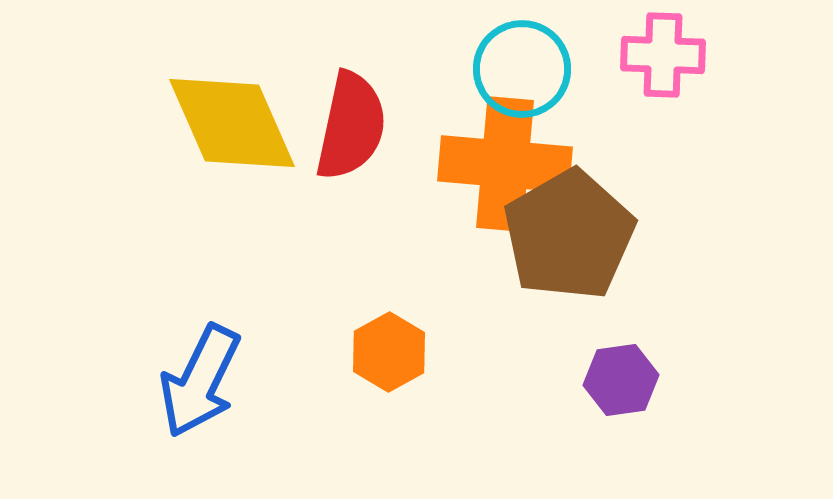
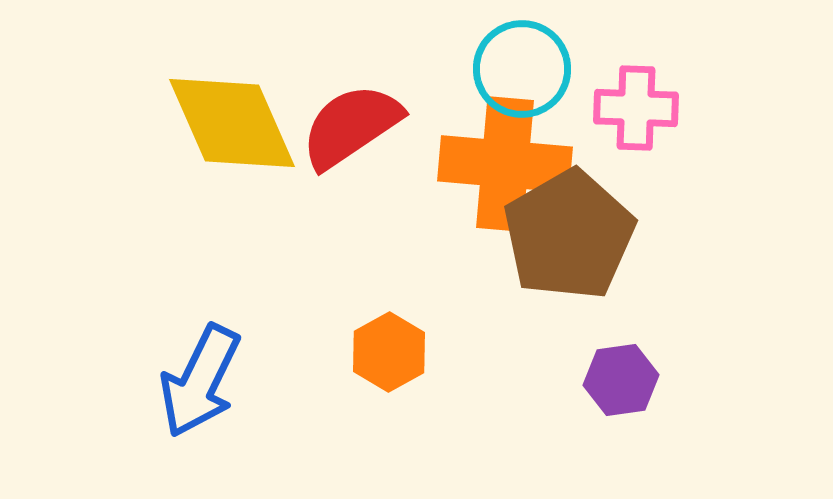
pink cross: moved 27 px left, 53 px down
red semicircle: rotated 136 degrees counterclockwise
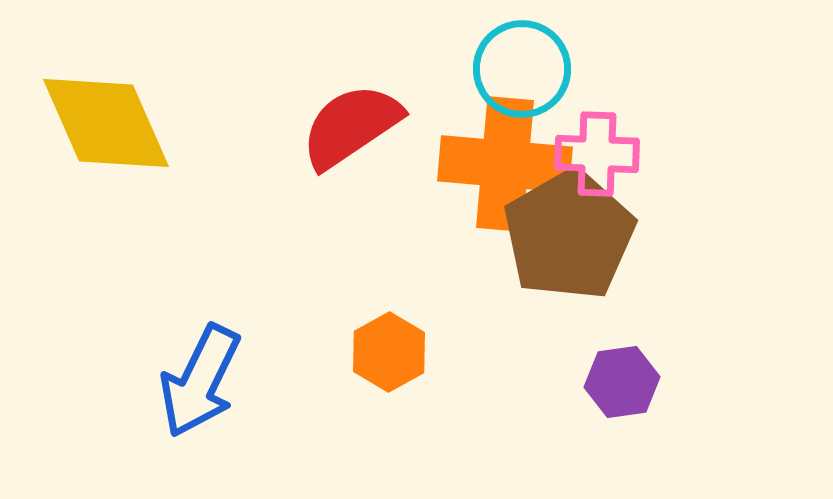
pink cross: moved 39 px left, 46 px down
yellow diamond: moved 126 px left
purple hexagon: moved 1 px right, 2 px down
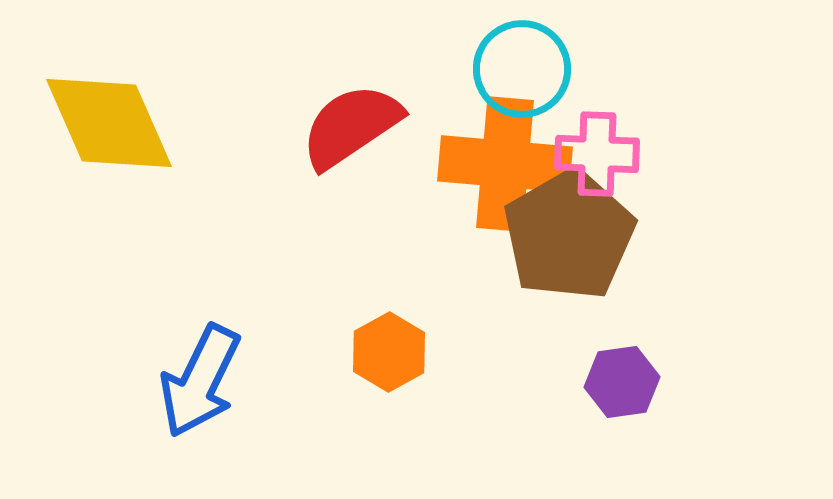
yellow diamond: moved 3 px right
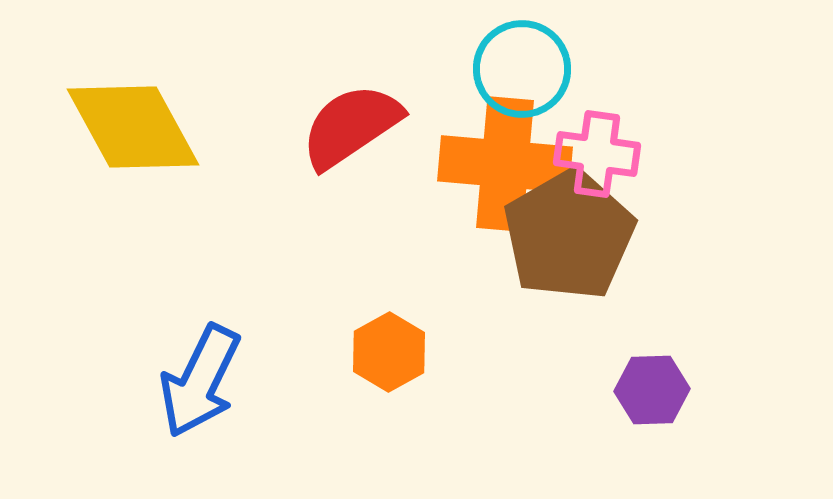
yellow diamond: moved 24 px right, 4 px down; rotated 5 degrees counterclockwise
pink cross: rotated 6 degrees clockwise
purple hexagon: moved 30 px right, 8 px down; rotated 6 degrees clockwise
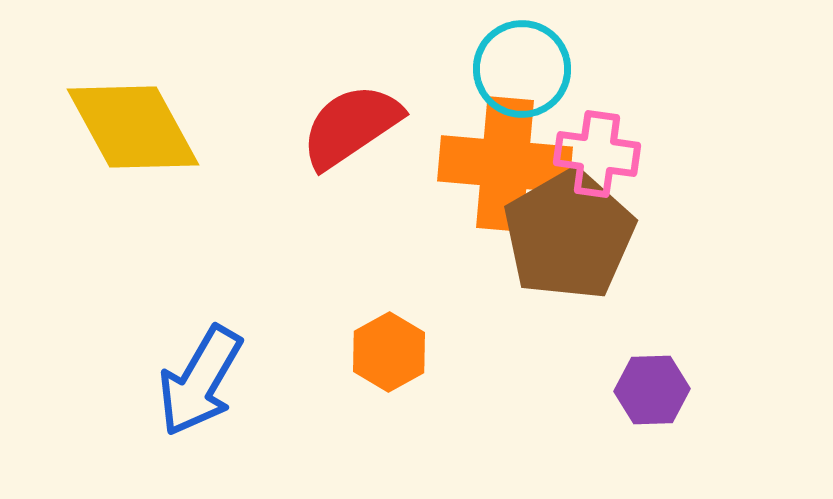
blue arrow: rotated 4 degrees clockwise
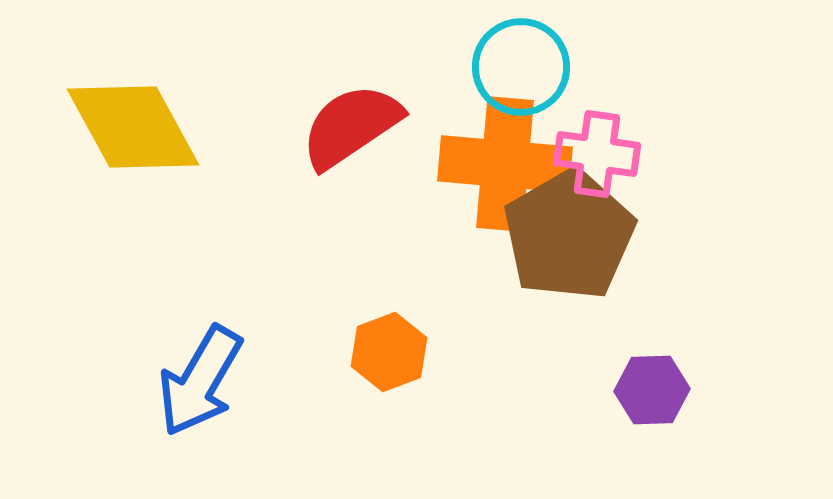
cyan circle: moved 1 px left, 2 px up
orange hexagon: rotated 8 degrees clockwise
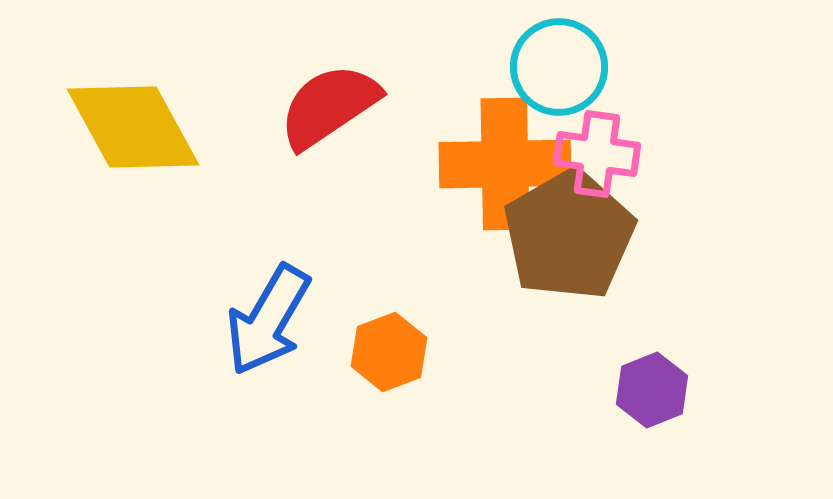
cyan circle: moved 38 px right
red semicircle: moved 22 px left, 20 px up
orange cross: rotated 6 degrees counterclockwise
blue arrow: moved 68 px right, 61 px up
purple hexagon: rotated 20 degrees counterclockwise
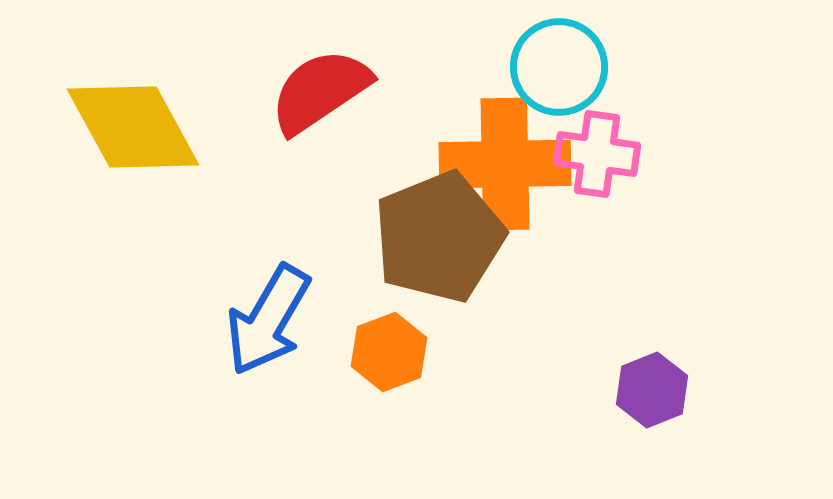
red semicircle: moved 9 px left, 15 px up
brown pentagon: moved 130 px left, 2 px down; rotated 8 degrees clockwise
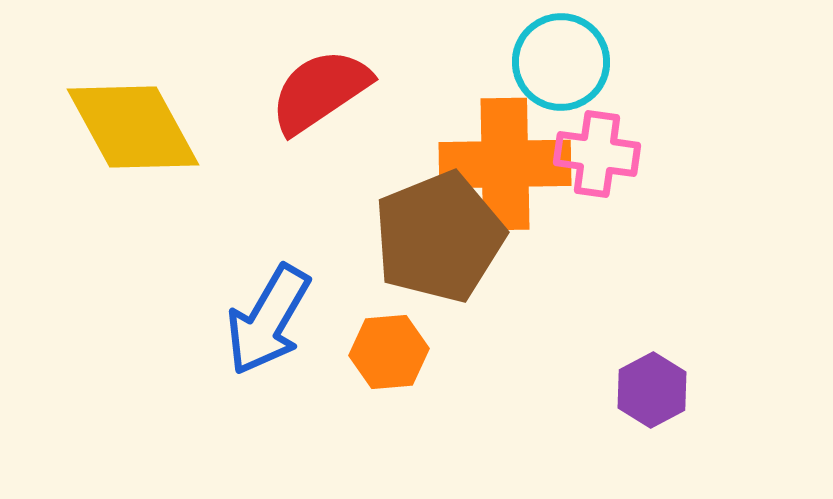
cyan circle: moved 2 px right, 5 px up
orange hexagon: rotated 16 degrees clockwise
purple hexagon: rotated 6 degrees counterclockwise
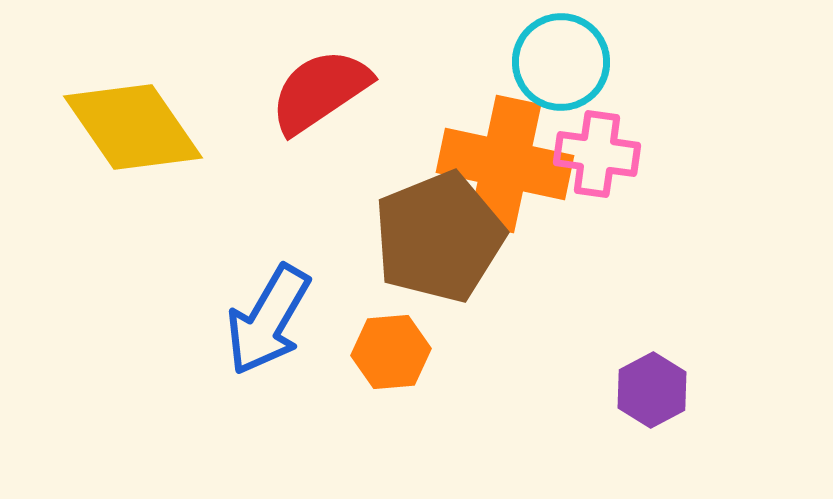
yellow diamond: rotated 6 degrees counterclockwise
orange cross: rotated 13 degrees clockwise
orange hexagon: moved 2 px right
